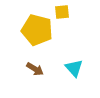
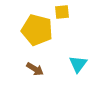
cyan triangle: moved 4 px right, 4 px up; rotated 18 degrees clockwise
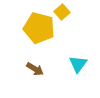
yellow square: rotated 35 degrees counterclockwise
yellow pentagon: moved 2 px right, 2 px up
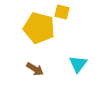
yellow square: rotated 35 degrees counterclockwise
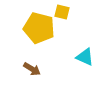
cyan triangle: moved 7 px right, 7 px up; rotated 42 degrees counterclockwise
brown arrow: moved 3 px left
